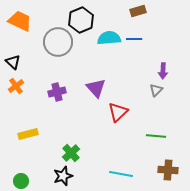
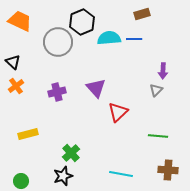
brown rectangle: moved 4 px right, 3 px down
black hexagon: moved 1 px right, 2 px down
green line: moved 2 px right
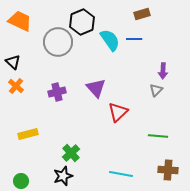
cyan semicircle: moved 1 px right, 2 px down; rotated 60 degrees clockwise
orange cross: rotated 14 degrees counterclockwise
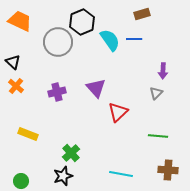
gray triangle: moved 3 px down
yellow rectangle: rotated 36 degrees clockwise
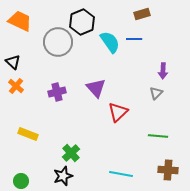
cyan semicircle: moved 2 px down
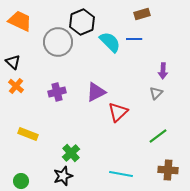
cyan semicircle: rotated 10 degrees counterclockwise
purple triangle: moved 4 px down; rotated 45 degrees clockwise
green line: rotated 42 degrees counterclockwise
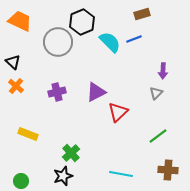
blue line: rotated 21 degrees counterclockwise
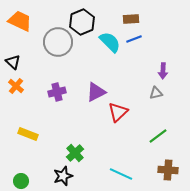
brown rectangle: moved 11 px left, 5 px down; rotated 14 degrees clockwise
gray triangle: rotated 32 degrees clockwise
green cross: moved 4 px right
cyan line: rotated 15 degrees clockwise
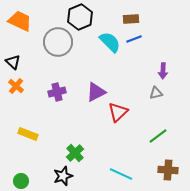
black hexagon: moved 2 px left, 5 px up
